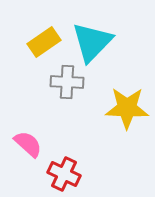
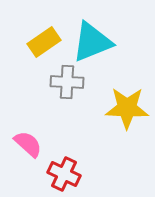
cyan triangle: rotated 24 degrees clockwise
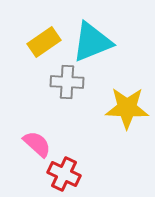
pink semicircle: moved 9 px right
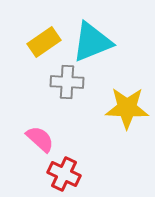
pink semicircle: moved 3 px right, 5 px up
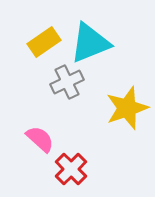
cyan triangle: moved 2 px left, 1 px down
gray cross: rotated 28 degrees counterclockwise
yellow star: rotated 21 degrees counterclockwise
red cross: moved 7 px right, 5 px up; rotated 20 degrees clockwise
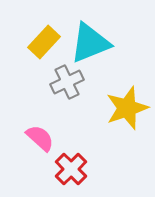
yellow rectangle: rotated 12 degrees counterclockwise
pink semicircle: moved 1 px up
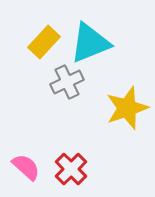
pink semicircle: moved 14 px left, 29 px down
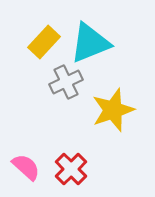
gray cross: moved 1 px left
yellow star: moved 14 px left, 2 px down
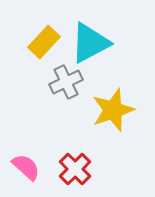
cyan triangle: rotated 6 degrees counterclockwise
red cross: moved 4 px right
